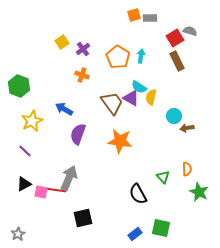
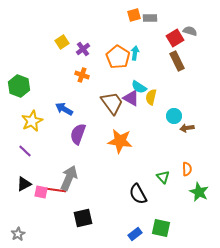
cyan arrow: moved 6 px left, 3 px up
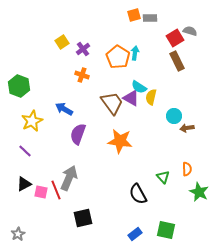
red line: rotated 60 degrees clockwise
green square: moved 5 px right, 2 px down
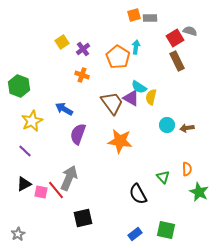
cyan arrow: moved 1 px right, 6 px up
cyan circle: moved 7 px left, 9 px down
red line: rotated 18 degrees counterclockwise
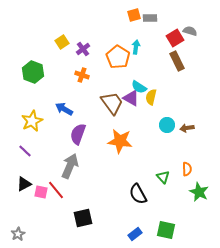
green hexagon: moved 14 px right, 14 px up
gray arrow: moved 1 px right, 12 px up
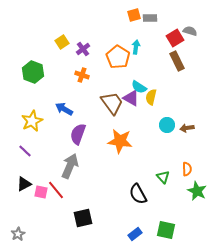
green star: moved 2 px left, 1 px up
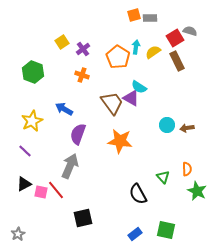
yellow semicircle: moved 2 px right, 45 px up; rotated 42 degrees clockwise
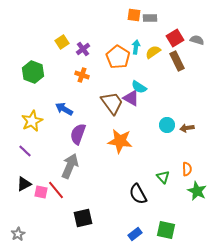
orange square: rotated 24 degrees clockwise
gray semicircle: moved 7 px right, 9 px down
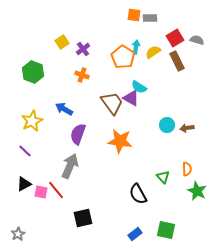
orange pentagon: moved 5 px right
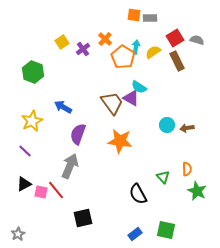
orange cross: moved 23 px right, 36 px up; rotated 24 degrees clockwise
blue arrow: moved 1 px left, 2 px up
